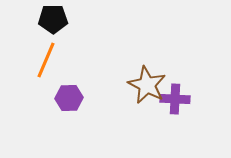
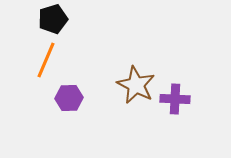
black pentagon: rotated 16 degrees counterclockwise
brown star: moved 11 px left
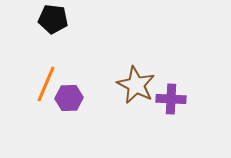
black pentagon: rotated 24 degrees clockwise
orange line: moved 24 px down
purple cross: moved 4 px left
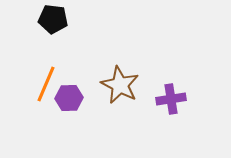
brown star: moved 16 px left
purple cross: rotated 12 degrees counterclockwise
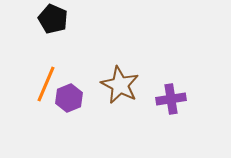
black pentagon: rotated 16 degrees clockwise
purple hexagon: rotated 20 degrees counterclockwise
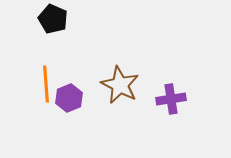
orange line: rotated 27 degrees counterclockwise
